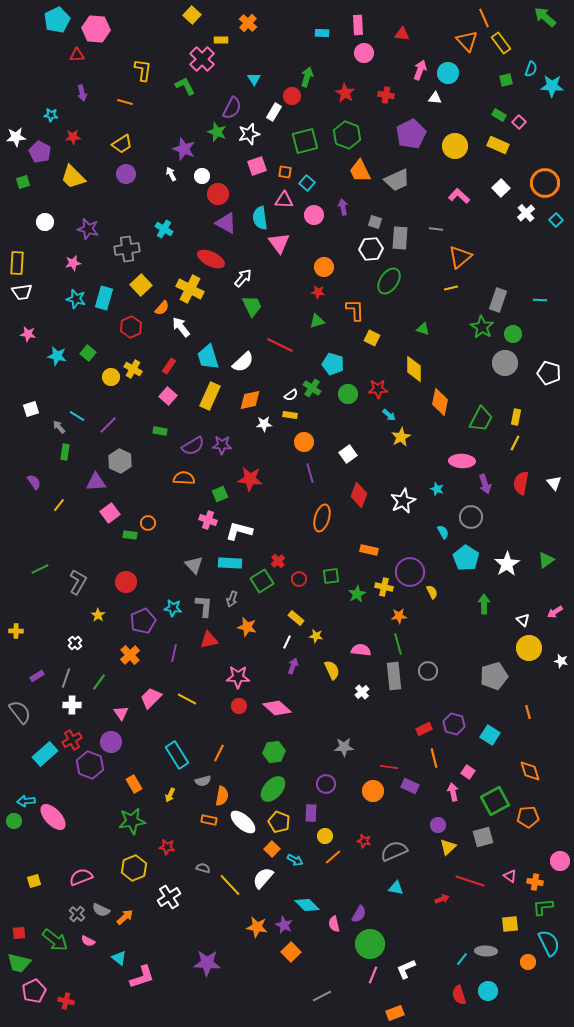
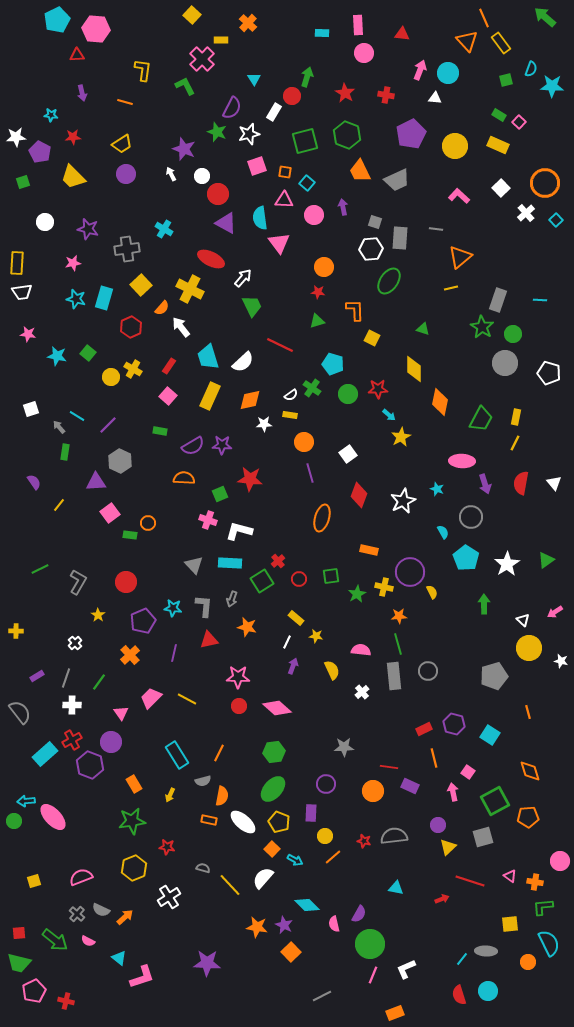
gray semicircle at (394, 851): moved 15 px up; rotated 16 degrees clockwise
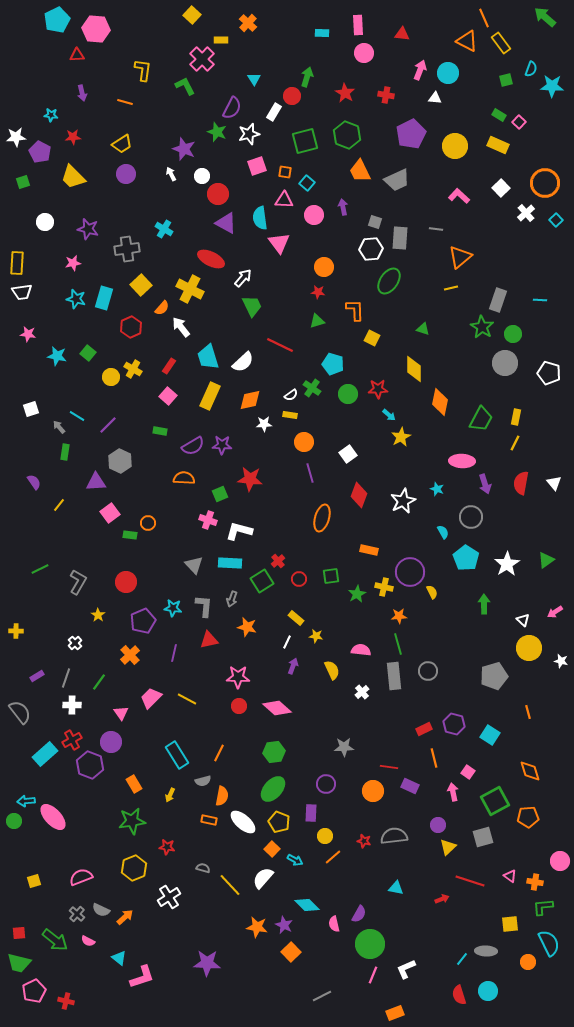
orange triangle at (467, 41): rotated 20 degrees counterclockwise
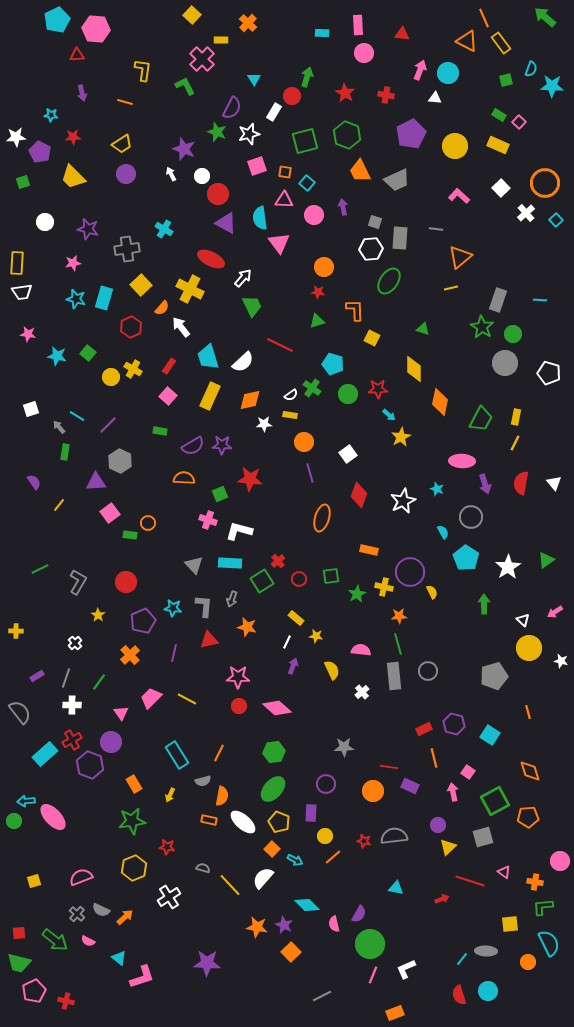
white star at (507, 564): moved 1 px right, 3 px down
pink triangle at (510, 876): moved 6 px left, 4 px up
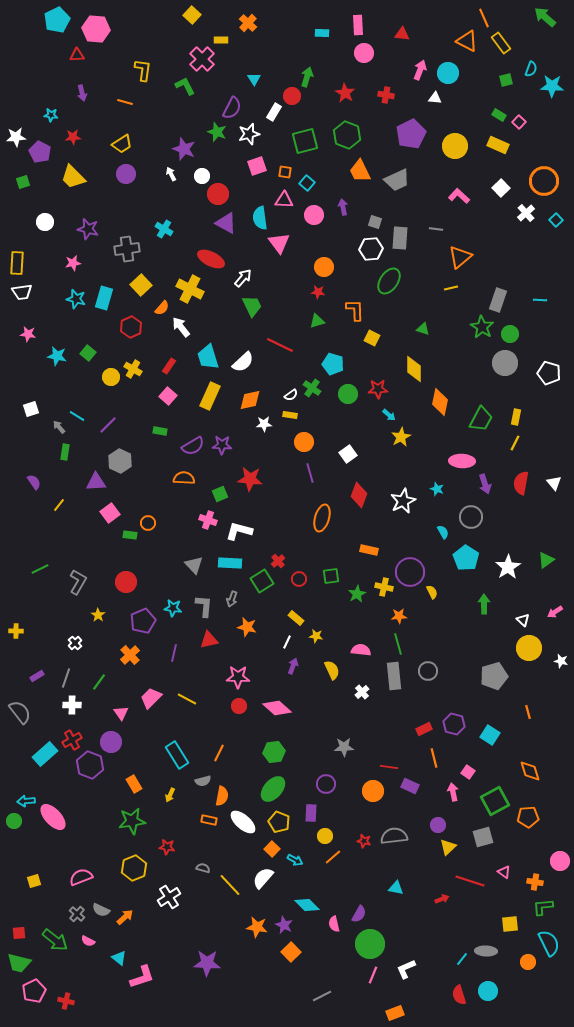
orange circle at (545, 183): moved 1 px left, 2 px up
green circle at (513, 334): moved 3 px left
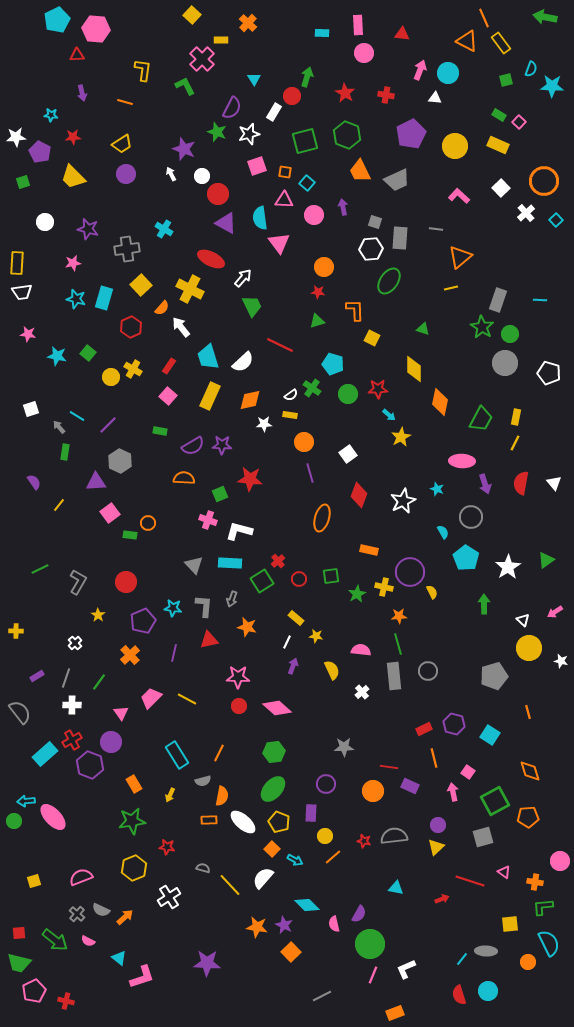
green arrow at (545, 17): rotated 30 degrees counterclockwise
orange rectangle at (209, 820): rotated 14 degrees counterclockwise
yellow triangle at (448, 847): moved 12 px left
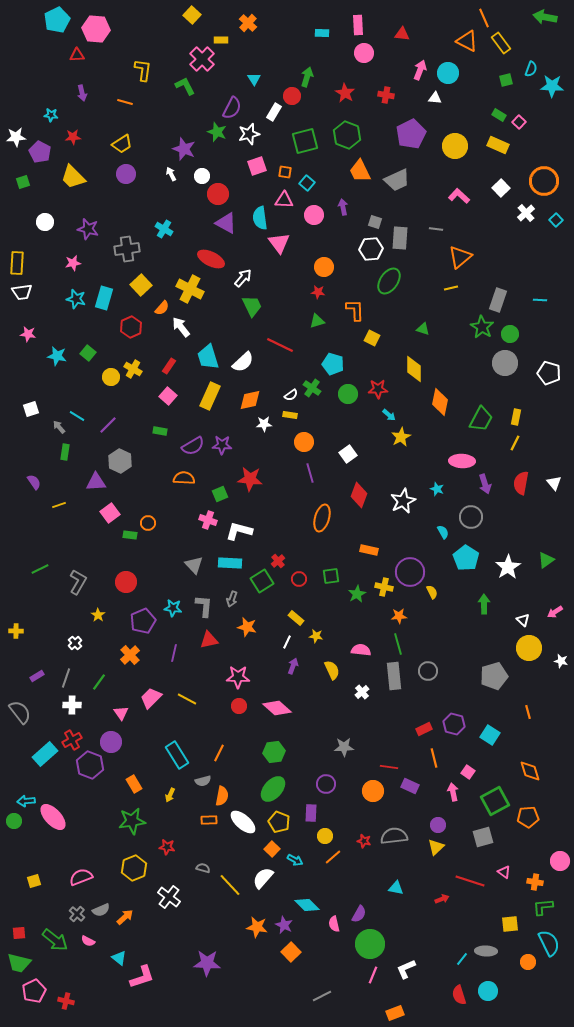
yellow line at (59, 505): rotated 32 degrees clockwise
white cross at (169, 897): rotated 20 degrees counterclockwise
gray semicircle at (101, 910): rotated 48 degrees counterclockwise
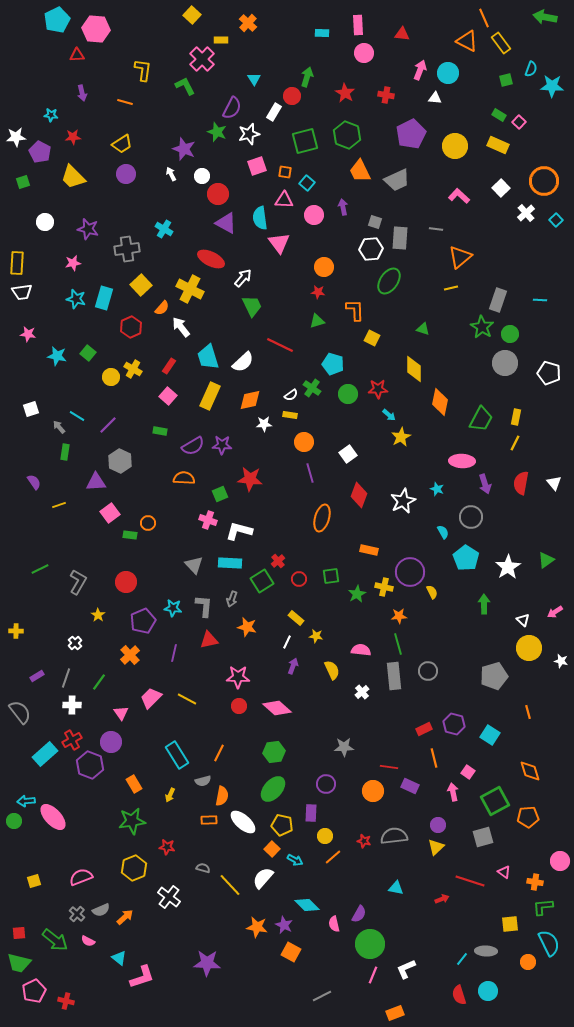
yellow pentagon at (279, 822): moved 3 px right, 3 px down; rotated 10 degrees counterclockwise
orange square at (291, 952): rotated 18 degrees counterclockwise
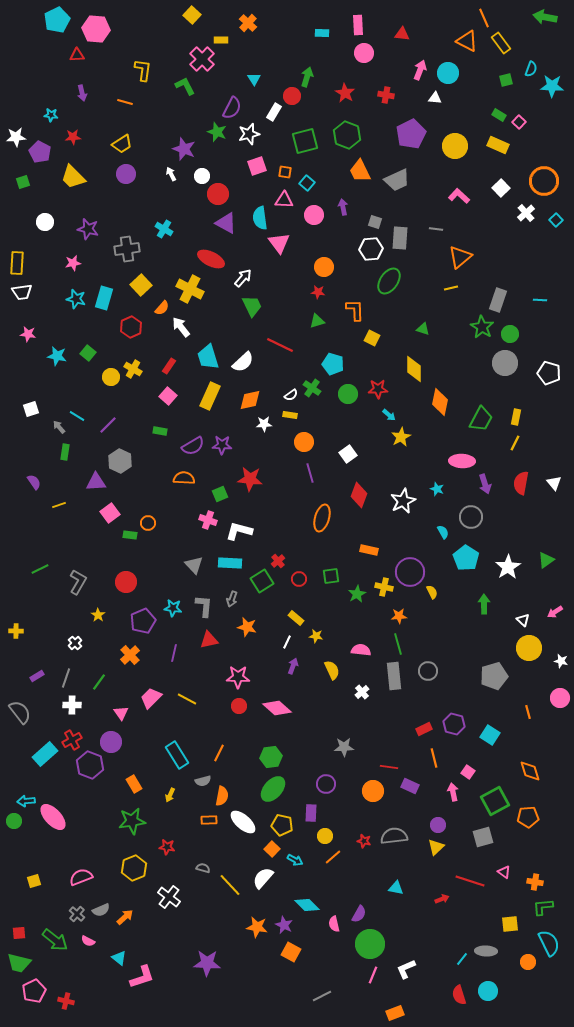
green hexagon at (274, 752): moved 3 px left, 5 px down
pink circle at (560, 861): moved 163 px up
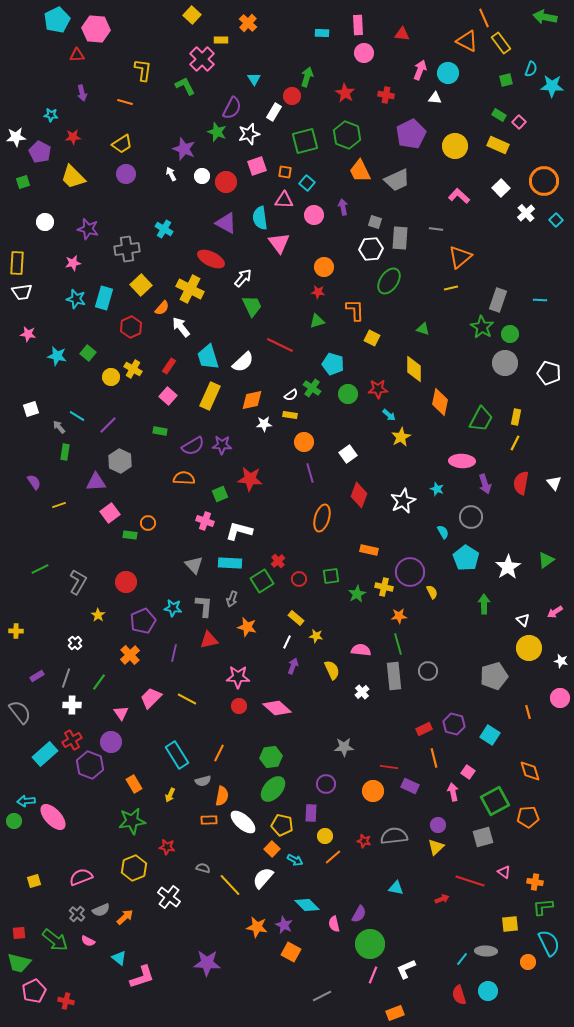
red circle at (218, 194): moved 8 px right, 12 px up
orange diamond at (250, 400): moved 2 px right
pink cross at (208, 520): moved 3 px left, 1 px down
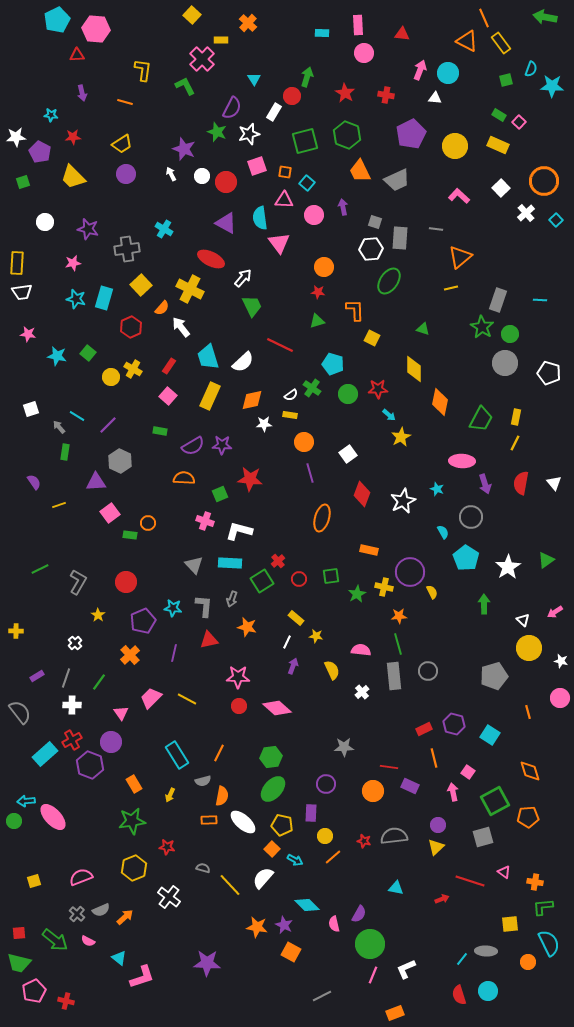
red diamond at (359, 495): moved 3 px right, 1 px up
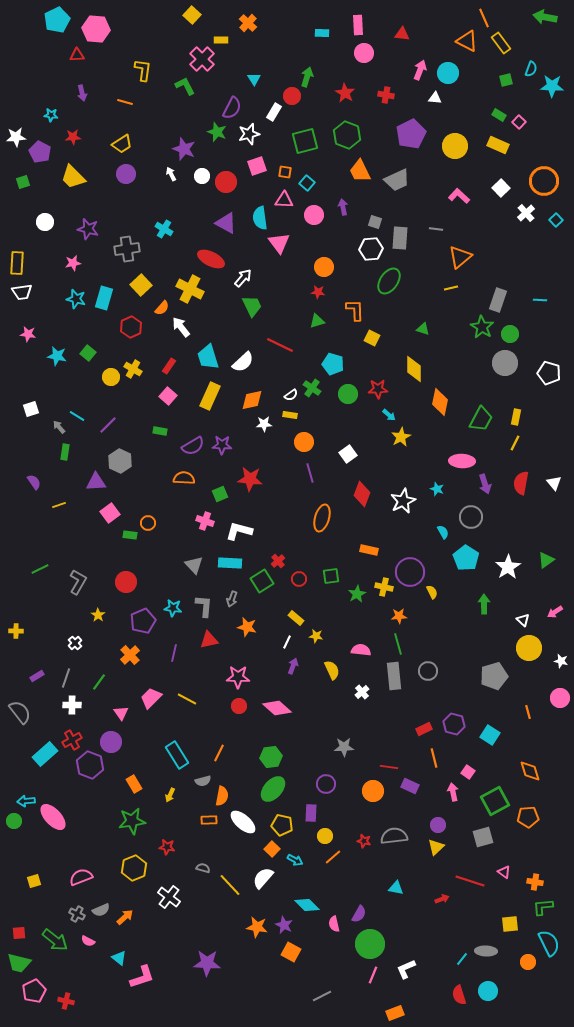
gray cross at (77, 914): rotated 14 degrees counterclockwise
